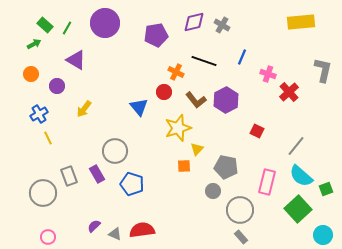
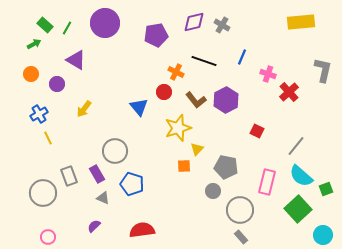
purple circle at (57, 86): moved 2 px up
gray triangle at (115, 234): moved 12 px left, 36 px up
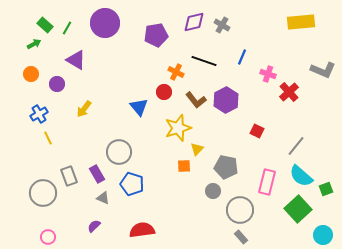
gray L-shape at (323, 70): rotated 100 degrees clockwise
gray circle at (115, 151): moved 4 px right, 1 px down
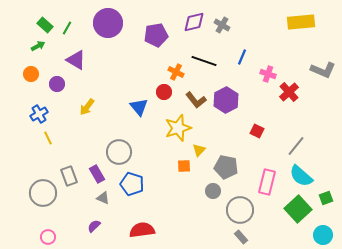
purple circle at (105, 23): moved 3 px right
green arrow at (34, 44): moved 4 px right, 2 px down
yellow arrow at (84, 109): moved 3 px right, 2 px up
yellow triangle at (197, 149): moved 2 px right, 1 px down
green square at (326, 189): moved 9 px down
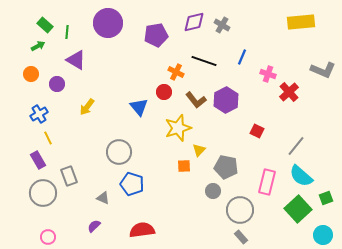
green line at (67, 28): moved 4 px down; rotated 24 degrees counterclockwise
purple rectangle at (97, 174): moved 59 px left, 14 px up
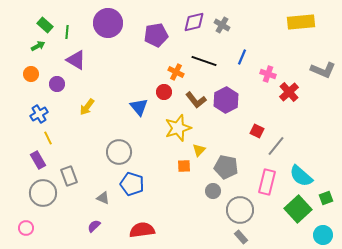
gray line at (296, 146): moved 20 px left
pink circle at (48, 237): moved 22 px left, 9 px up
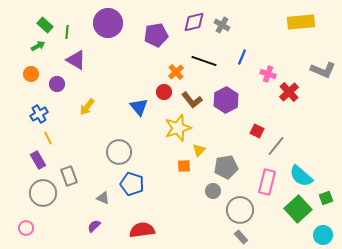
orange cross at (176, 72): rotated 21 degrees clockwise
brown L-shape at (196, 100): moved 4 px left
gray pentagon at (226, 167): rotated 20 degrees counterclockwise
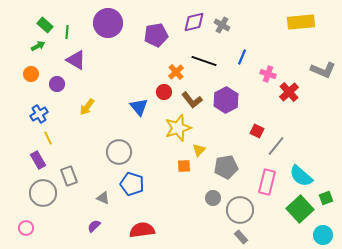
gray circle at (213, 191): moved 7 px down
green square at (298, 209): moved 2 px right
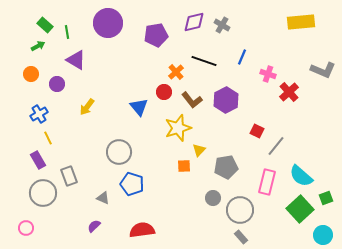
green line at (67, 32): rotated 16 degrees counterclockwise
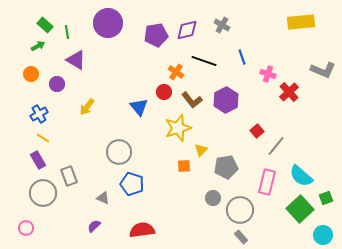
purple diamond at (194, 22): moved 7 px left, 8 px down
blue line at (242, 57): rotated 42 degrees counterclockwise
orange cross at (176, 72): rotated 14 degrees counterclockwise
red square at (257, 131): rotated 24 degrees clockwise
yellow line at (48, 138): moved 5 px left; rotated 32 degrees counterclockwise
yellow triangle at (199, 150): moved 2 px right
